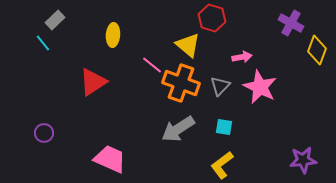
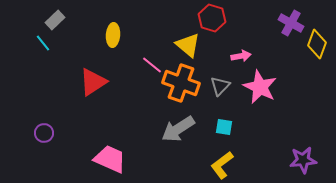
yellow diamond: moved 6 px up
pink arrow: moved 1 px left, 1 px up
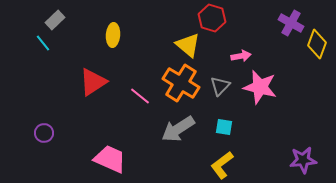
pink line: moved 12 px left, 31 px down
orange cross: rotated 12 degrees clockwise
pink star: rotated 12 degrees counterclockwise
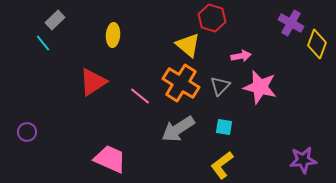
purple circle: moved 17 px left, 1 px up
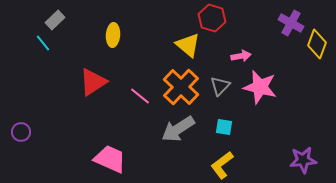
orange cross: moved 4 px down; rotated 12 degrees clockwise
purple circle: moved 6 px left
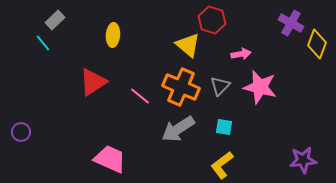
red hexagon: moved 2 px down
pink arrow: moved 2 px up
orange cross: rotated 21 degrees counterclockwise
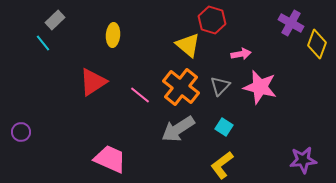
orange cross: rotated 15 degrees clockwise
pink line: moved 1 px up
cyan square: rotated 24 degrees clockwise
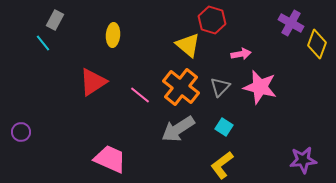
gray rectangle: rotated 18 degrees counterclockwise
gray triangle: moved 1 px down
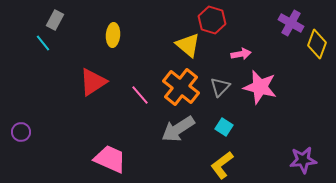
pink line: rotated 10 degrees clockwise
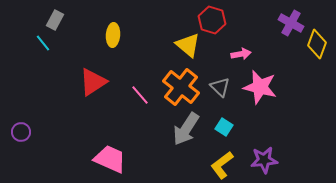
gray triangle: rotated 30 degrees counterclockwise
gray arrow: moved 8 px right; rotated 24 degrees counterclockwise
purple star: moved 39 px left
